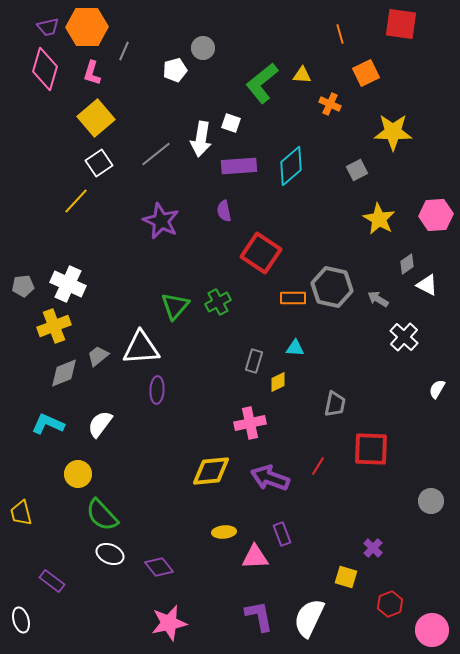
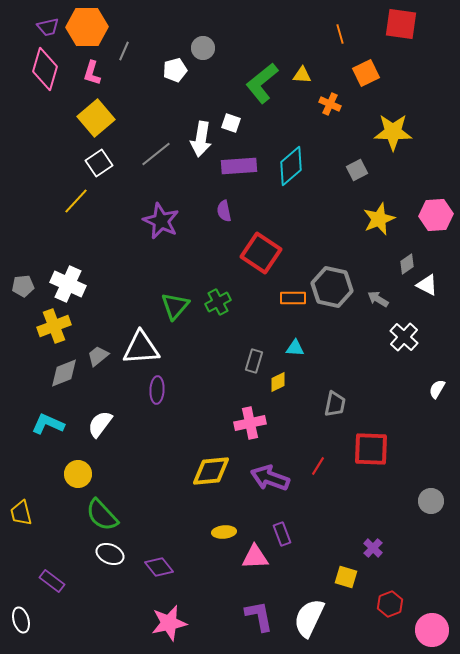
yellow star at (379, 219): rotated 20 degrees clockwise
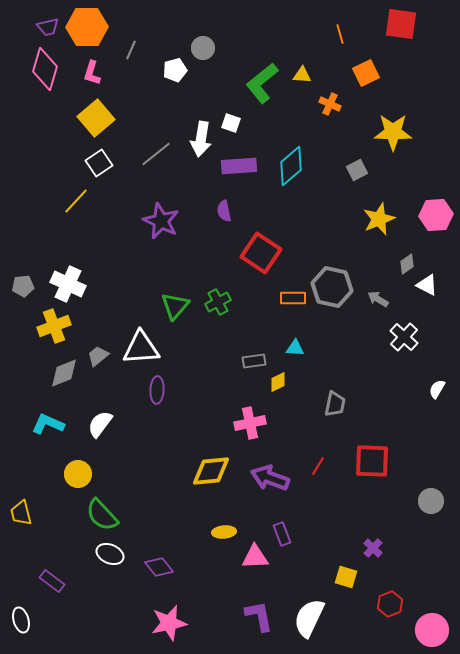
gray line at (124, 51): moved 7 px right, 1 px up
gray rectangle at (254, 361): rotated 65 degrees clockwise
red square at (371, 449): moved 1 px right, 12 px down
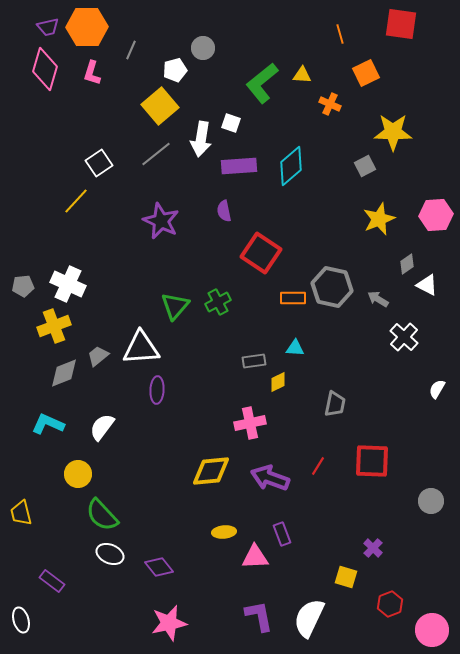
yellow square at (96, 118): moved 64 px right, 12 px up
gray square at (357, 170): moved 8 px right, 4 px up
white semicircle at (100, 424): moved 2 px right, 3 px down
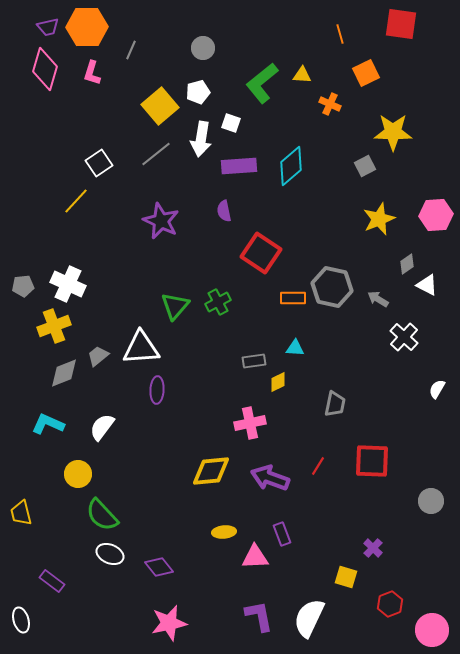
white pentagon at (175, 70): moved 23 px right, 22 px down
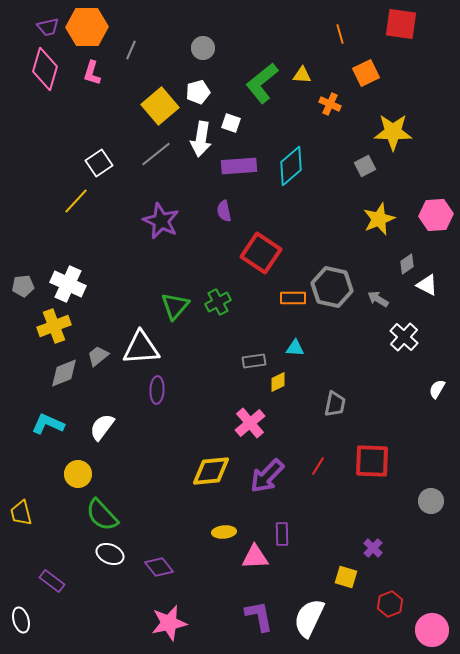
pink cross at (250, 423): rotated 28 degrees counterclockwise
purple arrow at (270, 478): moved 3 px left, 2 px up; rotated 66 degrees counterclockwise
purple rectangle at (282, 534): rotated 20 degrees clockwise
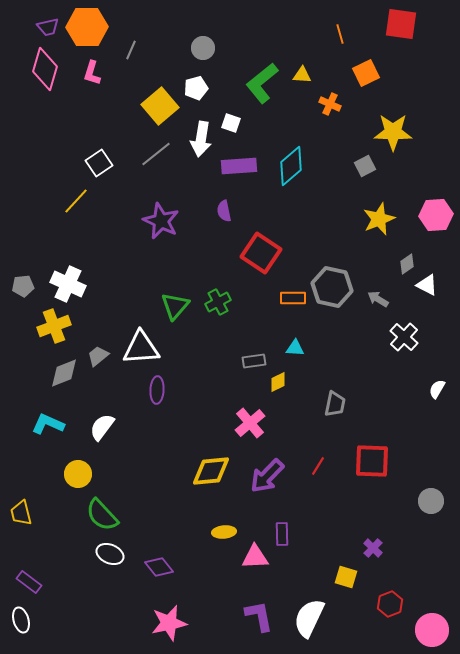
white pentagon at (198, 92): moved 2 px left, 4 px up
purple rectangle at (52, 581): moved 23 px left, 1 px down
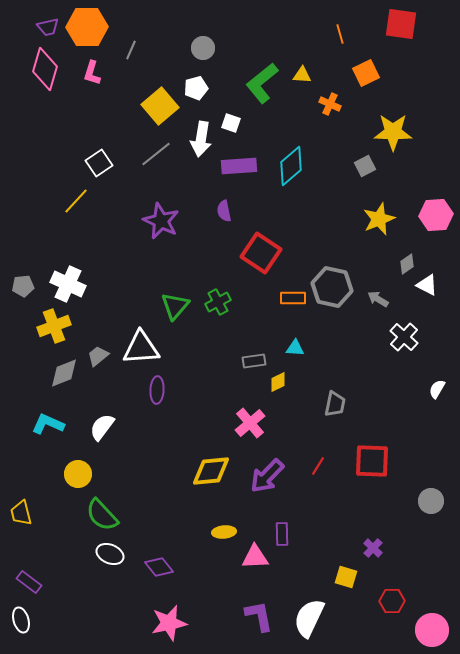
red hexagon at (390, 604): moved 2 px right, 3 px up; rotated 20 degrees clockwise
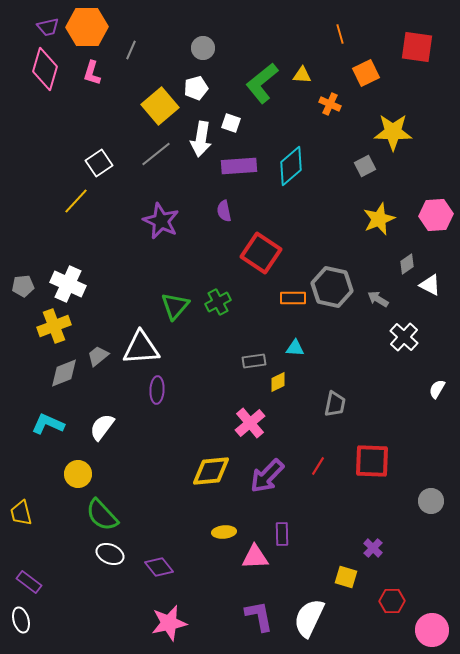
red square at (401, 24): moved 16 px right, 23 px down
white triangle at (427, 285): moved 3 px right
